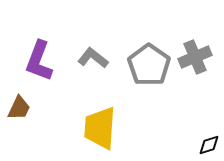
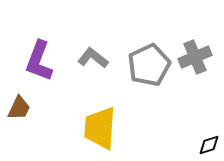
gray pentagon: rotated 12 degrees clockwise
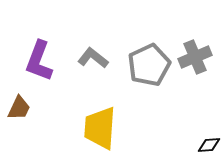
black diamond: rotated 15 degrees clockwise
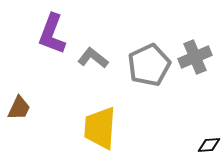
purple L-shape: moved 13 px right, 27 px up
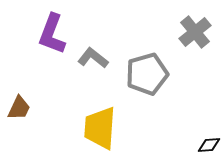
gray cross: moved 25 px up; rotated 16 degrees counterclockwise
gray pentagon: moved 2 px left, 9 px down; rotated 9 degrees clockwise
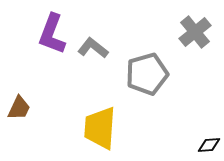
gray L-shape: moved 10 px up
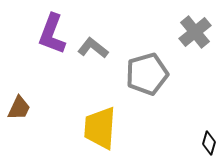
black diamond: moved 2 px up; rotated 70 degrees counterclockwise
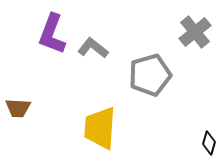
gray pentagon: moved 3 px right, 1 px down
brown trapezoid: moved 1 px left; rotated 68 degrees clockwise
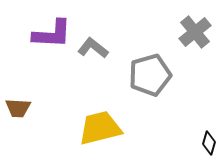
purple L-shape: rotated 108 degrees counterclockwise
yellow trapezoid: rotated 72 degrees clockwise
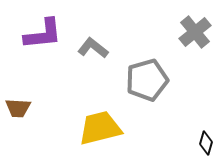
purple L-shape: moved 9 px left; rotated 9 degrees counterclockwise
gray pentagon: moved 3 px left, 5 px down
black diamond: moved 3 px left
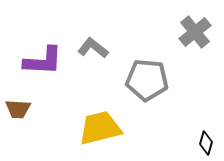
purple L-shape: moved 27 px down; rotated 9 degrees clockwise
gray pentagon: rotated 21 degrees clockwise
brown trapezoid: moved 1 px down
